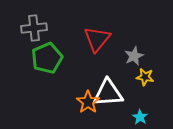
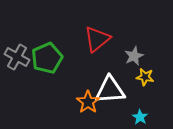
gray cross: moved 17 px left, 29 px down; rotated 35 degrees clockwise
red triangle: rotated 12 degrees clockwise
white triangle: moved 2 px right, 3 px up
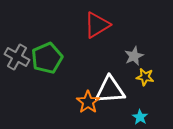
red triangle: moved 14 px up; rotated 8 degrees clockwise
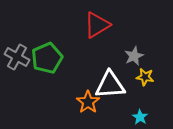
white triangle: moved 5 px up
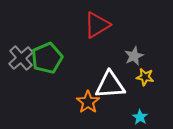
gray cross: moved 4 px right, 1 px down; rotated 20 degrees clockwise
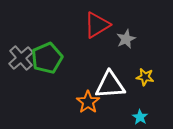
gray star: moved 8 px left, 17 px up
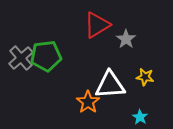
gray star: rotated 12 degrees counterclockwise
green pentagon: moved 1 px left, 2 px up; rotated 16 degrees clockwise
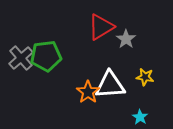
red triangle: moved 4 px right, 2 px down
orange star: moved 10 px up
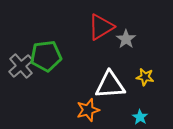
gray cross: moved 8 px down
orange star: moved 18 px down; rotated 20 degrees clockwise
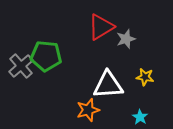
gray star: rotated 18 degrees clockwise
green pentagon: rotated 12 degrees clockwise
white triangle: moved 2 px left
